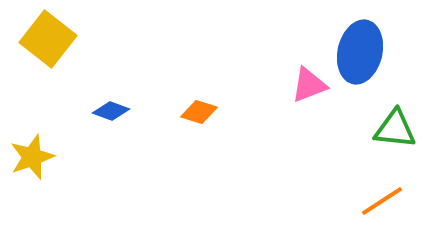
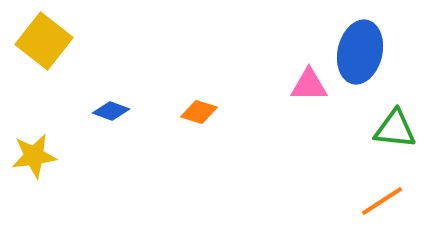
yellow square: moved 4 px left, 2 px down
pink triangle: rotated 21 degrees clockwise
yellow star: moved 2 px right, 1 px up; rotated 12 degrees clockwise
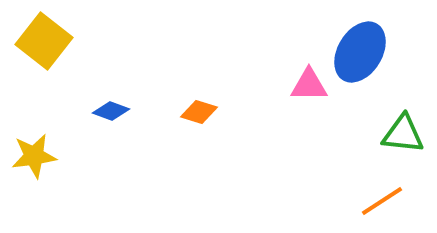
blue ellipse: rotated 18 degrees clockwise
green triangle: moved 8 px right, 5 px down
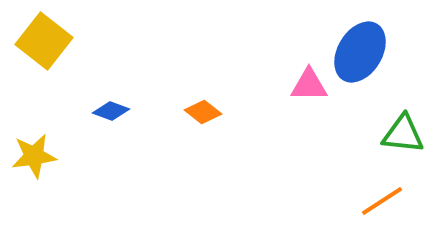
orange diamond: moved 4 px right; rotated 21 degrees clockwise
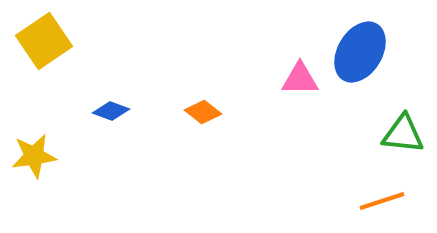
yellow square: rotated 18 degrees clockwise
pink triangle: moved 9 px left, 6 px up
orange line: rotated 15 degrees clockwise
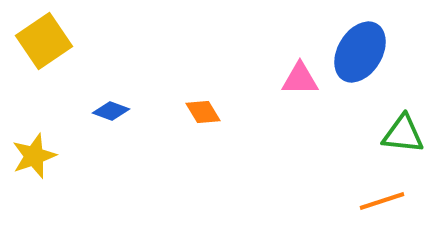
orange diamond: rotated 21 degrees clockwise
yellow star: rotated 12 degrees counterclockwise
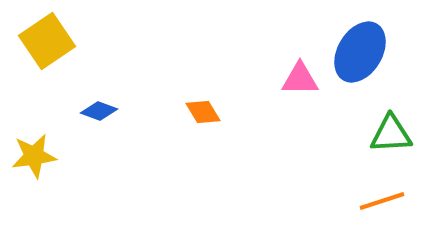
yellow square: moved 3 px right
blue diamond: moved 12 px left
green triangle: moved 12 px left; rotated 9 degrees counterclockwise
yellow star: rotated 12 degrees clockwise
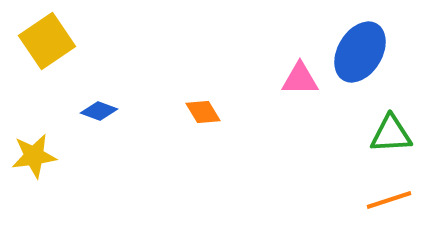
orange line: moved 7 px right, 1 px up
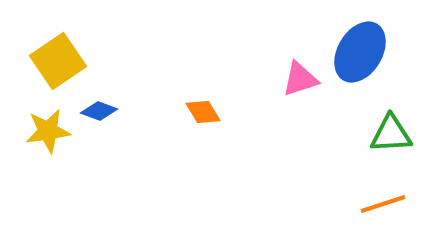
yellow square: moved 11 px right, 20 px down
pink triangle: rotated 18 degrees counterclockwise
yellow star: moved 14 px right, 25 px up
orange line: moved 6 px left, 4 px down
